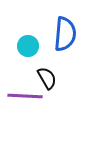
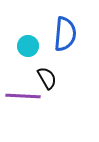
purple line: moved 2 px left
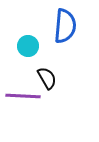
blue semicircle: moved 8 px up
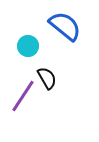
blue semicircle: rotated 56 degrees counterclockwise
purple line: rotated 60 degrees counterclockwise
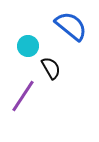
blue semicircle: moved 6 px right
black semicircle: moved 4 px right, 10 px up
